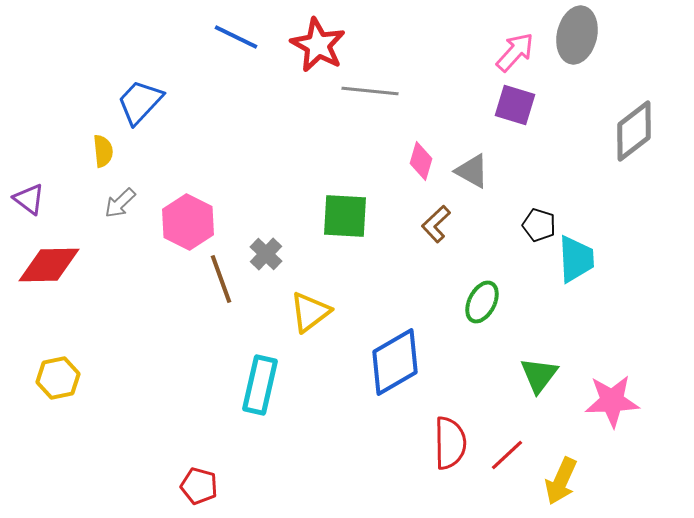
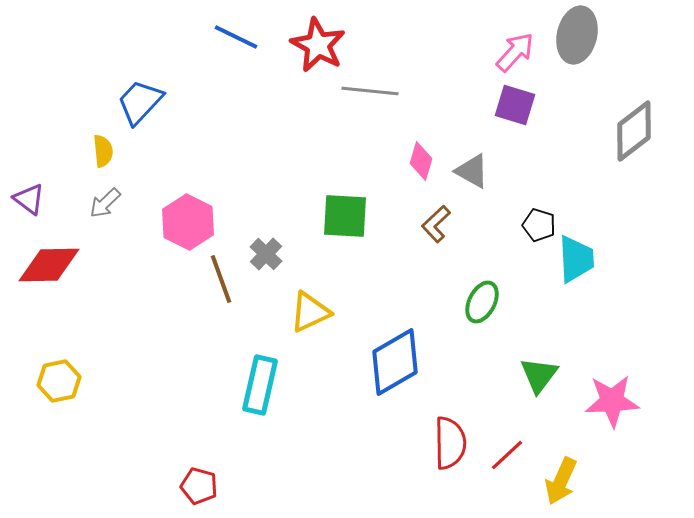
gray arrow: moved 15 px left
yellow triangle: rotated 12 degrees clockwise
yellow hexagon: moved 1 px right, 3 px down
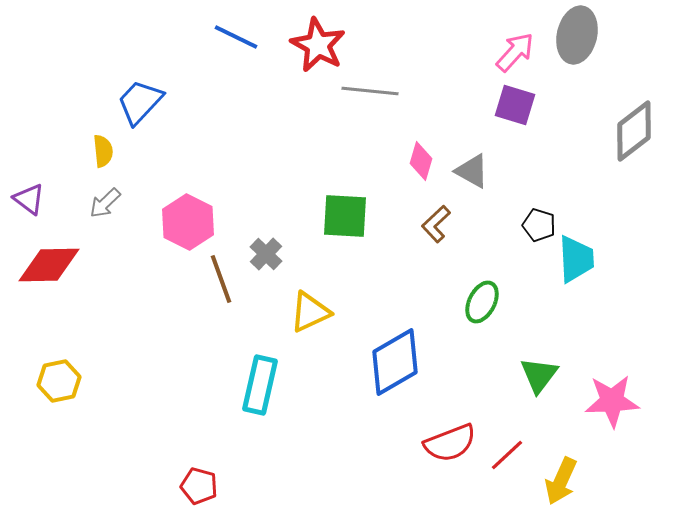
red semicircle: rotated 70 degrees clockwise
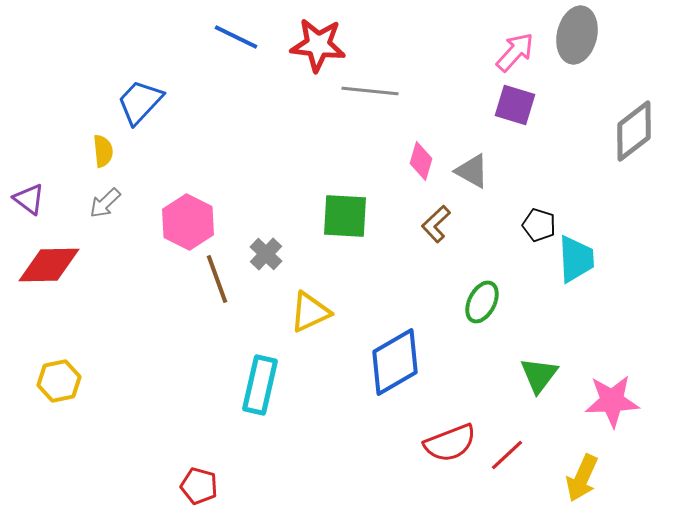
red star: rotated 22 degrees counterclockwise
brown line: moved 4 px left
yellow arrow: moved 21 px right, 3 px up
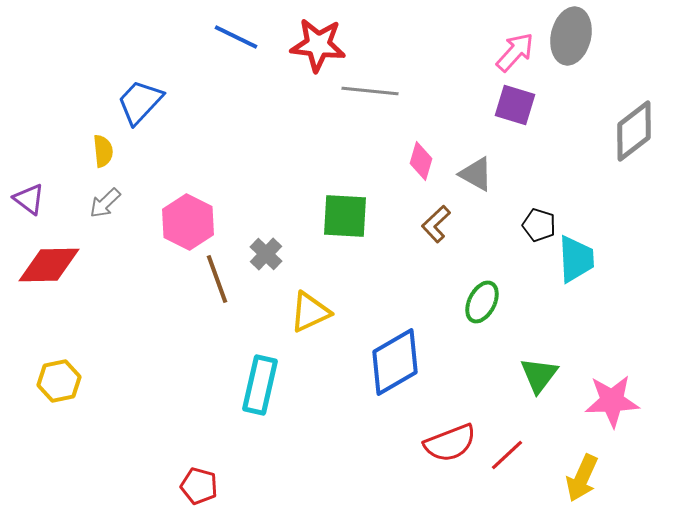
gray ellipse: moved 6 px left, 1 px down
gray triangle: moved 4 px right, 3 px down
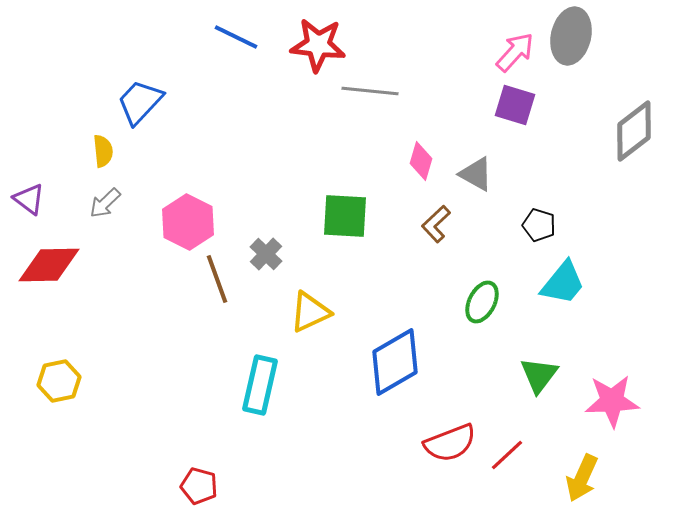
cyan trapezoid: moved 13 px left, 24 px down; rotated 42 degrees clockwise
